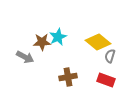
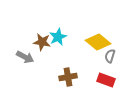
brown star: rotated 12 degrees clockwise
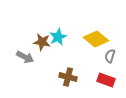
yellow diamond: moved 2 px left, 3 px up
brown cross: rotated 24 degrees clockwise
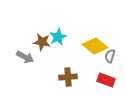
yellow diamond: moved 1 px left, 7 px down
brown cross: rotated 18 degrees counterclockwise
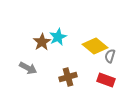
brown star: rotated 30 degrees clockwise
gray arrow: moved 3 px right, 11 px down
brown cross: rotated 12 degrees counterclockwise
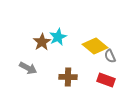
gray semicircle: rotated 40 degrees counterclockwise
brown cross: rotated 18 degrees clockwise
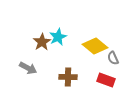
gray semicircle: moved 3 px right, 2 px down
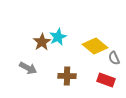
gray semicircle: moved 1 px right
brown cross: moved 1 px left, 1 px up
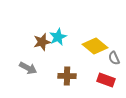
brown star: rotated 18 degrees clockwise
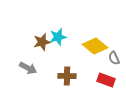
cyan star: rotated 12 degrees clockwise
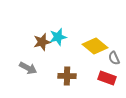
red rectangle: moved 1 px right, 2 px up
